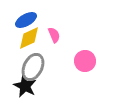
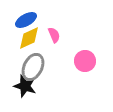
black star: rotated 10 degrees counterclockwise
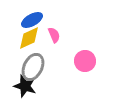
blue ellipse: moved 6 px right
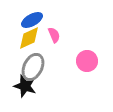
pink circle: moved 2 px right
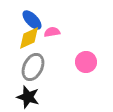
blue ellipse: rotated 75 degrees clockwise
pink semicircle: moved 2 px left, 3 px up; rotated 77 degrees counterclockwise
pink circle: moved 1 px left, 1 px down
black star: moved 3 px right, 11 px down
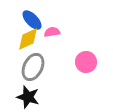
yellow diamond: moved 1 px left, 1 px down
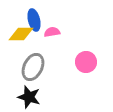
blue ellipse: moved 2 px right; rotated 30 degrees clockwise
yellow diamond: moved 7 px left, 5 px up; rotated 25 degrees clockwise
black star: moved 1 px right
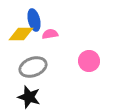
pink semicircle: moved 2 px left, 2 px down
pink circle: moved 3 px right, 1 px up
gray ellipse: rotated 44 degrees clockwise
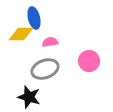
blue ellipse: moved 2 px up
pink semicircle: moved 8 px down
gray ellipse: moved 12 px right, 2 px down
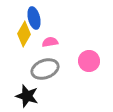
yellow diamond: moved 3 px right; rotated 60 degrees counterclockwise
black star: moved 2 px left, 1 px up
